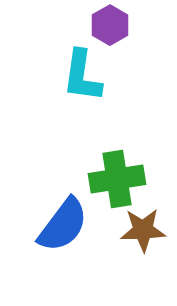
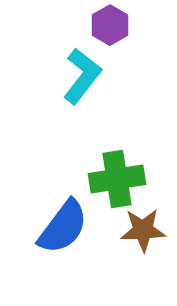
cyan L-shape: rotated 150 degrees counterclockwise
blue semicircle: moved 2 px down
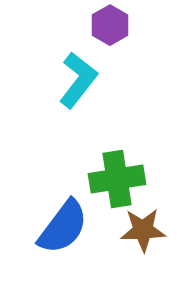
cyan L-shape: moved 4 px left, 4 px down
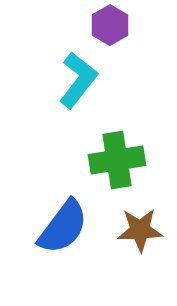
green cross: moved 19 px up
brown star: moved 3 px left
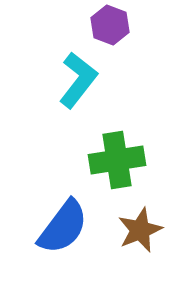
purple hexagon: rotated 9 degrees counterclockwise
brown star: rotated 21 degrees counterclockwise
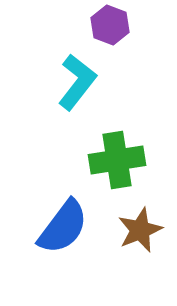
cyan L-shape: moved 1 px left, 2 px down
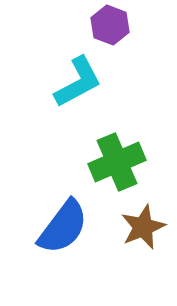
cyan L-shape: moved 1 px right; rotated 24 degrees clockwise
green cross: moved 2 px down; rotated 14 degrees counterclockwise
brown star: moved 3 px right, 3 px up
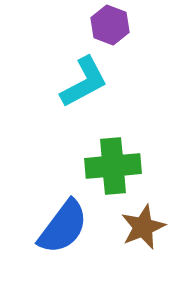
cyan L-shape: moved 6 px right
green cross: moved 4 px left, 4 px down; rotated 18 degrees clockwise
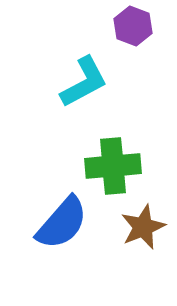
purple hexagon: moved 23 px right, 1 px down
blue semicircle: moved 1 px left, 4 px up; rotated 4 degrees clockwise
